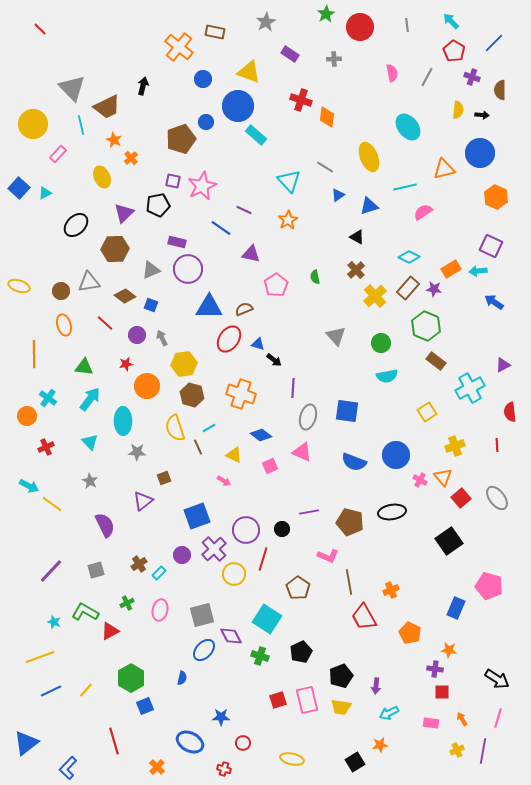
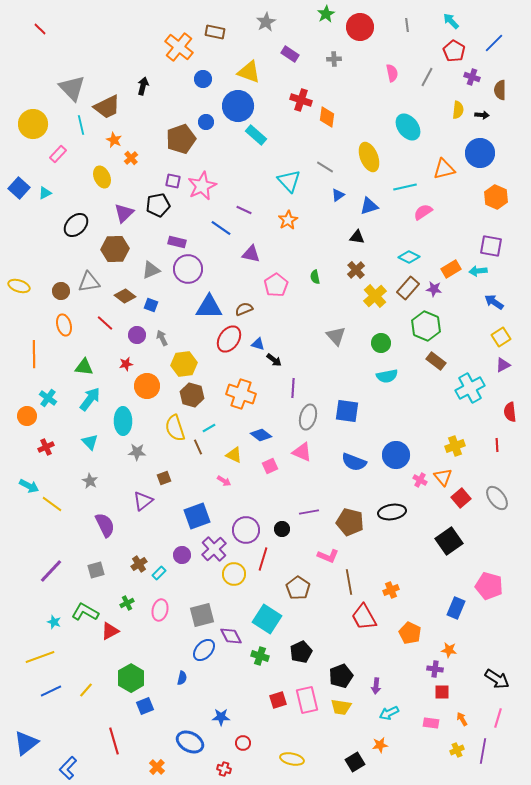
black triangle at (357, 237): rotated 21 degrees counterclockwise
purple square at (491, 246): rotated 15 degrees counterclockwise
yellow square at (427, 412): moved 74 px right, 75 px up
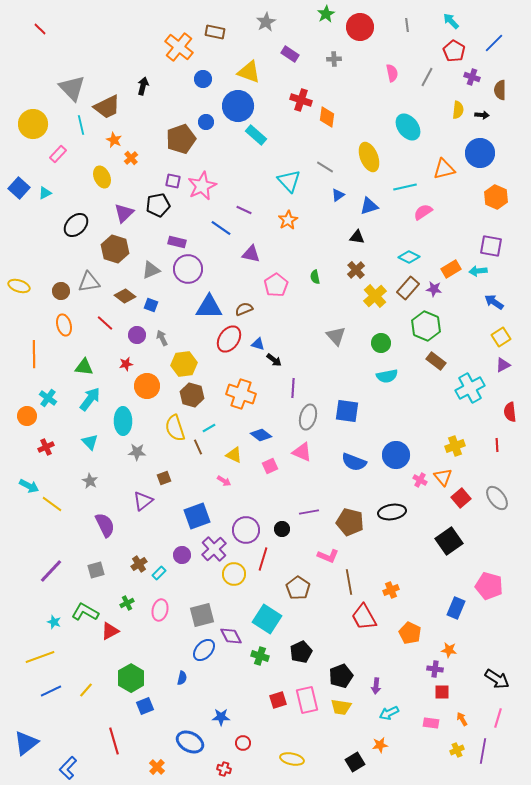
brown hexagon at (115, 249): rotated 20 degrees clockwise
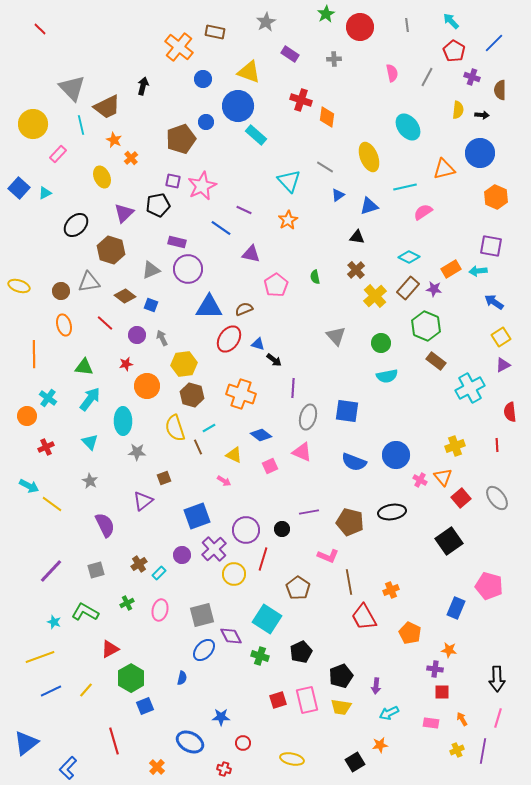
brown hexagon at (115, 249): moved 4 px left, 1 px down
red triangle at (110, 631): moved 18 px down
black arrow at (497, 679): rotated 55 degrees clockwise
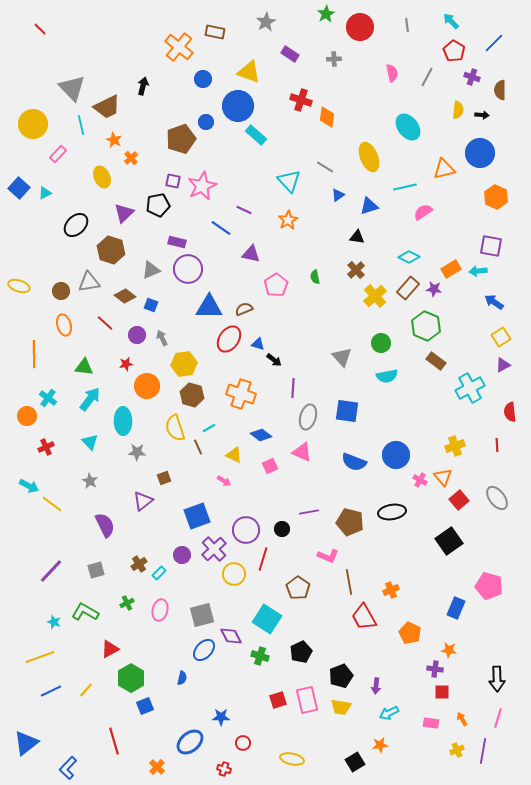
gray triangle at (336, 336): moved 6 px right, 21 px down
red square at (461, 498): moved 2 px left, 2 px down
blue ellipse at (190, 742): rotated 68 degrees counterclockwise
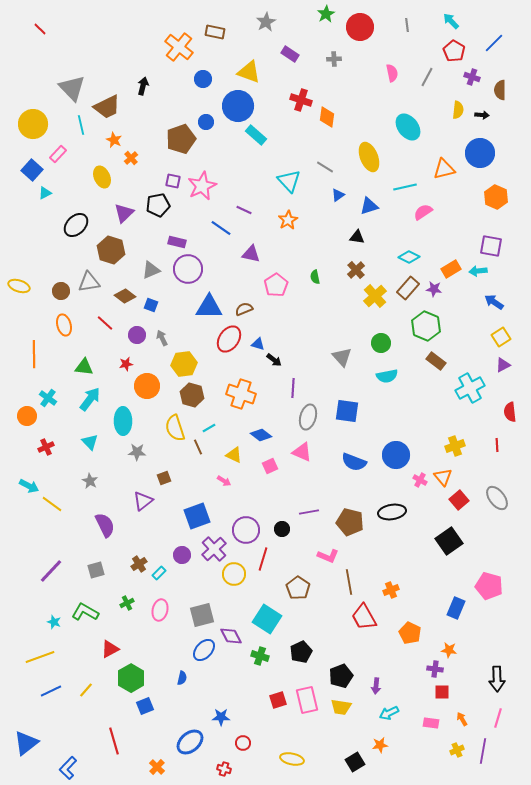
blue square at (19, 188): moved 13 px right, 18 px up
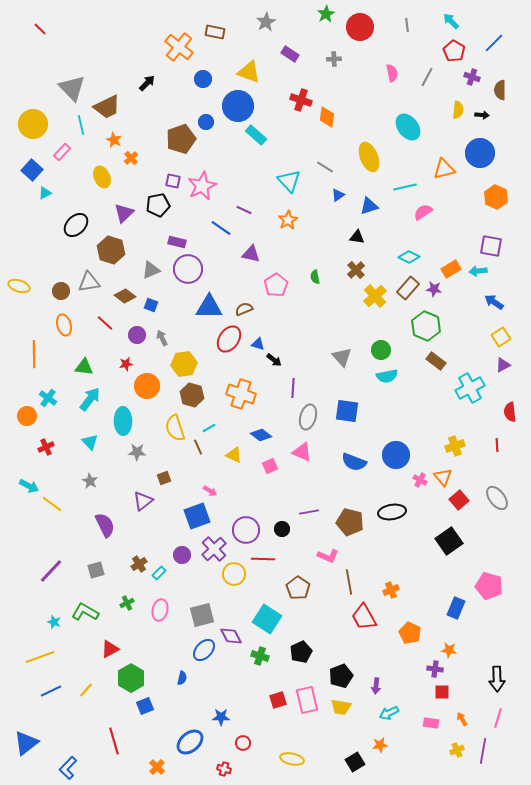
black arrow at (143, 86): moved 4 px right, 3 px up; rotated 30 degrees clockwise
pink rectangle at (58, 154): moved 4 px right, 2 px up
green circle at (381, 343): moved 7 px down
pink arrow at (224, 481): moved 14 px left, 10 px down
red line at (263, 559): rotated 75 degrees clockwise
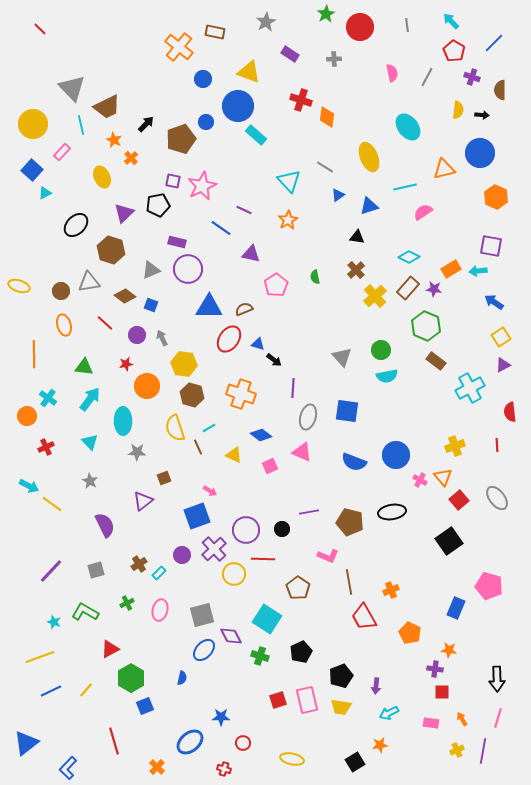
black arrow at (147, 83): moved 1 px left, 41 px down
yellow hexagon at (184, 364): rotated 15 degrees clockwise
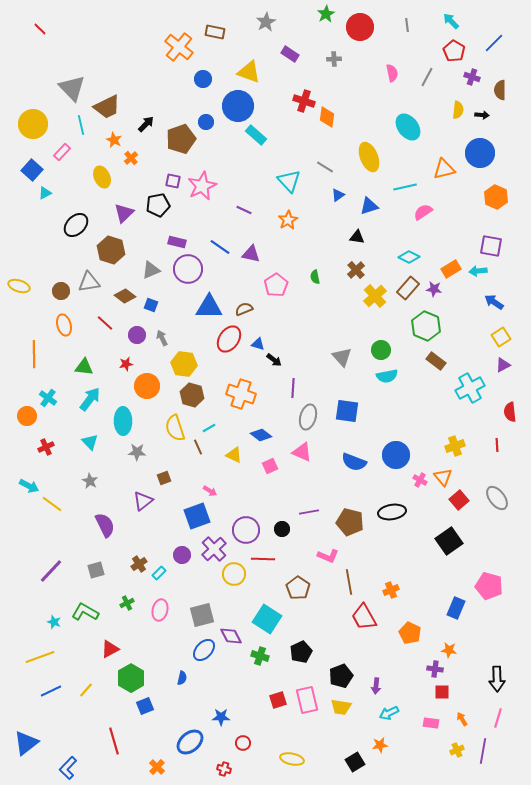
red cross at (301, 100): moved 3 px right, 1 px down
blue line at (221, 228): moved 1 px left, 19 px down
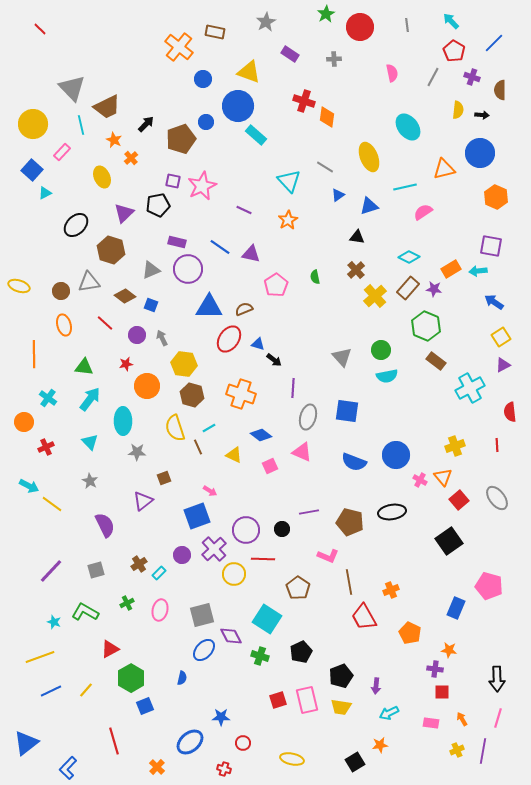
gray line at (427, 77): moved 6 px right
orange circle at (27, 416): moved 3 px left, 6 px down
